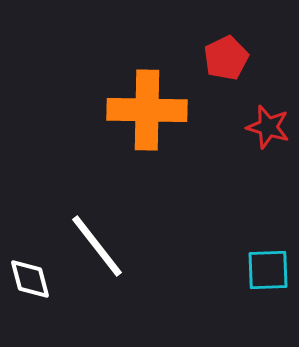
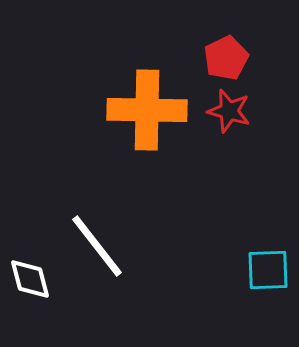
red star: moved 39 px left, 16 px up
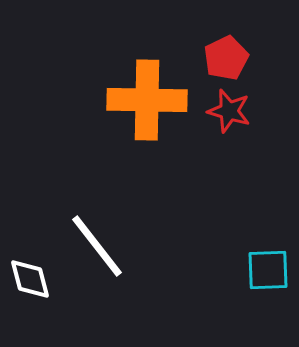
orange cross: moved 10 px up
